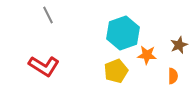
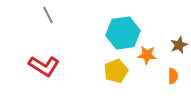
cyan hexagon: rotated 12 degrees clockwise
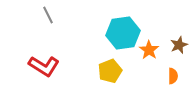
orange star: moved 2 px right, 5 px up; rotated 30 degrees clockwise
yellow pentagon: moved 6 px left
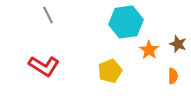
cyan hexagon: moved 3 px right, 11 px up
brown star: moved 1 px left, 1 px up; rotated 30 degrees counterclockwise
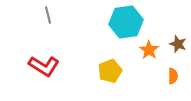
gray line: rotated 12 degrees clockwise
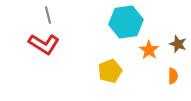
red L-shape: moved 22 px up
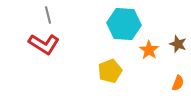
cyan hexagon: moved 2 px left, 2 px down; rotated 12 degrees clockwise
orange semicircle: moved 5 px right, 7 px down; rotated 21 degrees clockwise
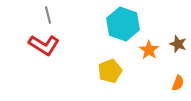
cyan hexagon: moved 1 px left; rotated 16 degrees clockwise
red L-shape: moved 1 px down
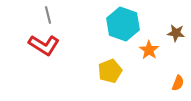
brown star: moved 2 px left, 11 px up; rotated 12 degrees counterclockwise
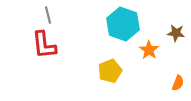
red L-shape: rotated 52 degrees clockwise
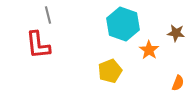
red L-shape: moved 6 px left
